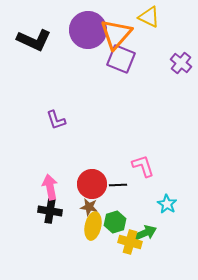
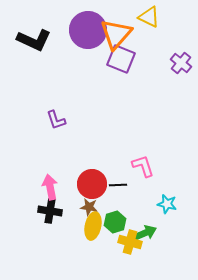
cyan star: rotated 18 degrees counterclockwise
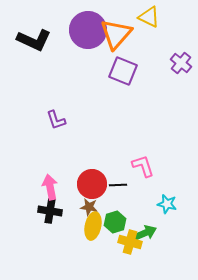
purple square: moved 2 px right, 12 px down
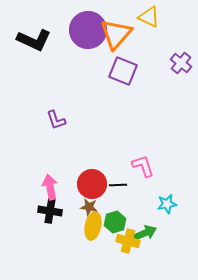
cyan star: rotated 24 degrees counterclockwise
yellow cross: moved 2 px left, 1 px up
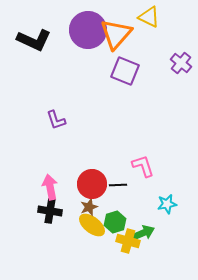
purple square: moved 2 px right
brown star: rotated 30 degrees counterclockwise
yellow ellipse: moved 1 px left, 1 px up; rotated 64 degrees counterclockwise
green arrow: moved 2 px left
